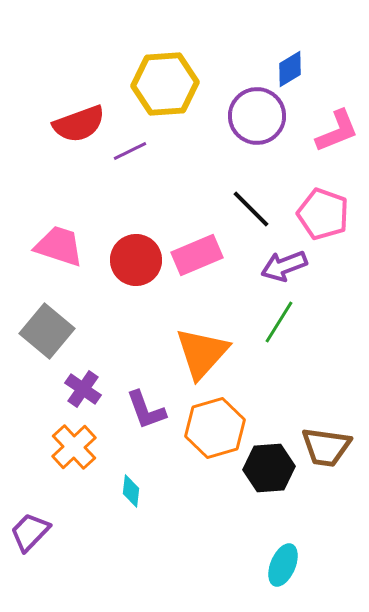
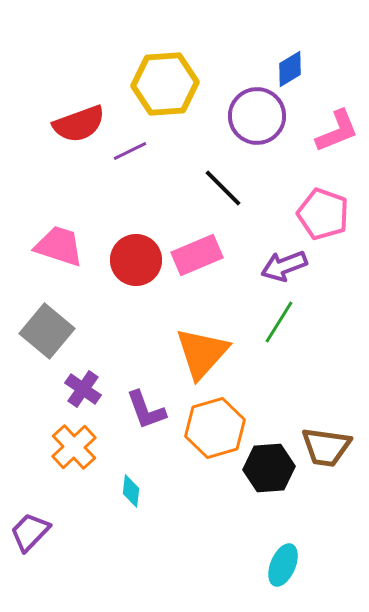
black line: moved 28 px left, 21 px up
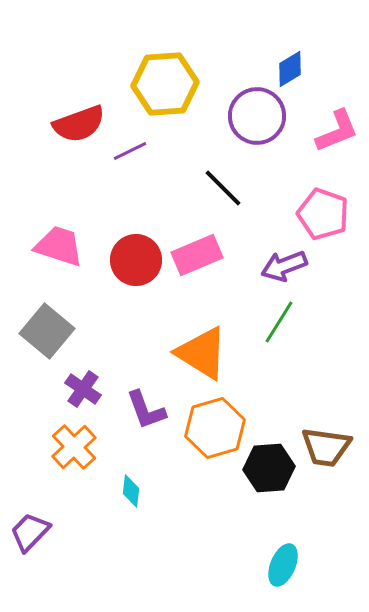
orange triangle: rotated 40 degrees counterclockwise
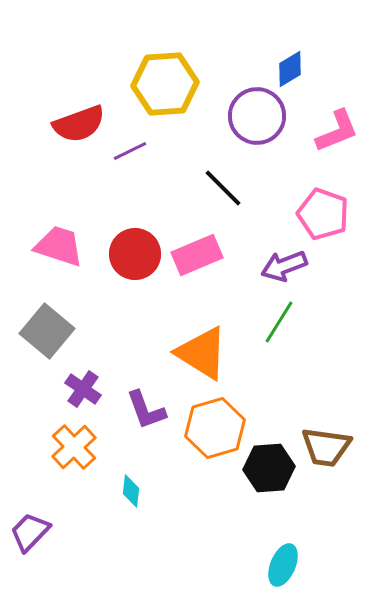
red circle: moved 1 px left, 6 px up
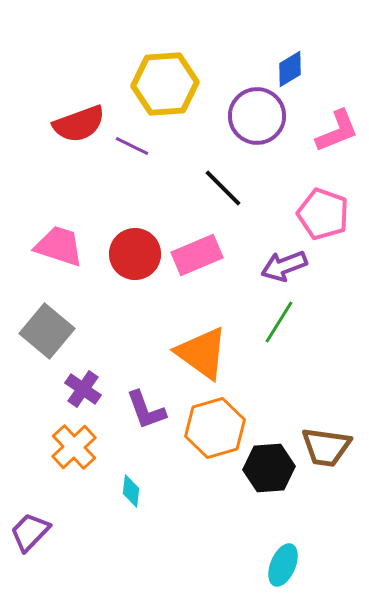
purple line: moved 2 px right, 5 px up; rotated 52 degrees clockwise
orange triangle: rotated 4 degrees clockwise
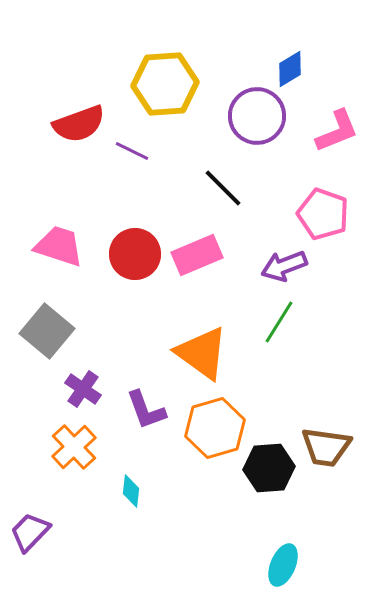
purple line: moved 5 px down
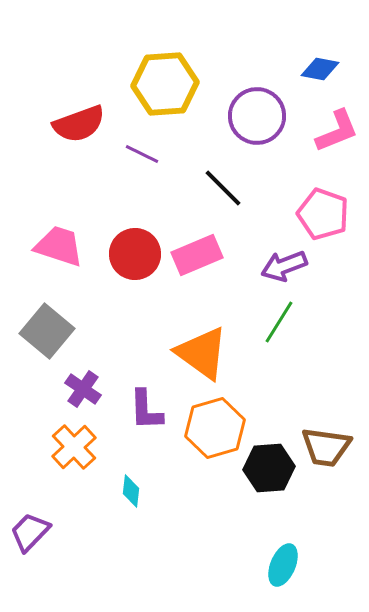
blue diamond: moved 30 px right; rotated 42 degrees clockwise
purple line: moved 10 px right, 3 px down
purple L-shape: rotated 18 degrees clockwise
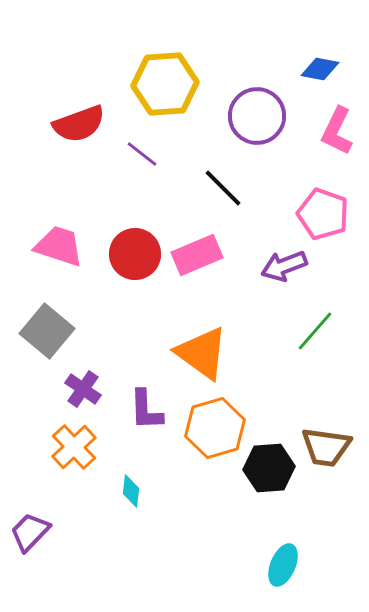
pink L-shape: rotated 138 degrees clockwise
purple line: rotated 12 degrees clockwise
green line: moved 36 px right, 9 px down; rotated 9 degrees clockwise
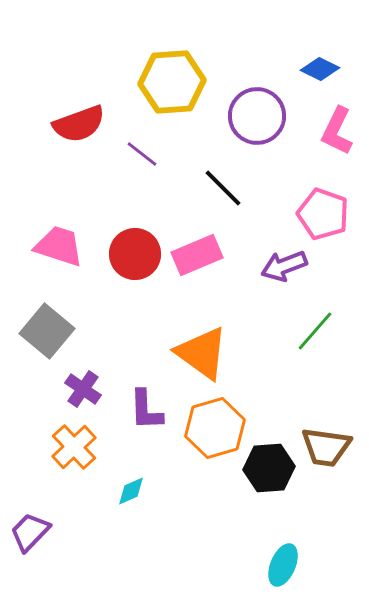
blue diamond: rotated 15 degrees clockwise
yellow hexagon: moved 7 px right, 2 px up
cyan diamond: rotated 60 degrees clockwise
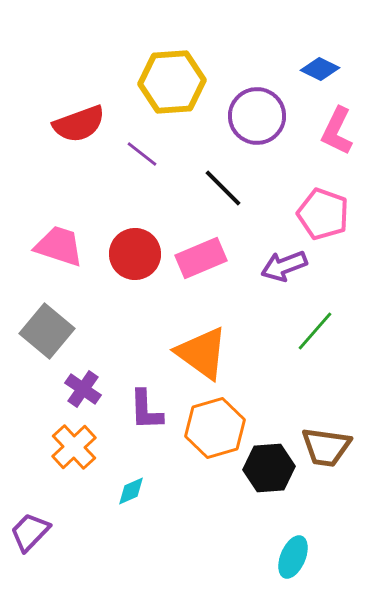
pink rectangle: moved 4 px right, 3 px down
cyan ellipse: moved 10 px right, 8 px up
